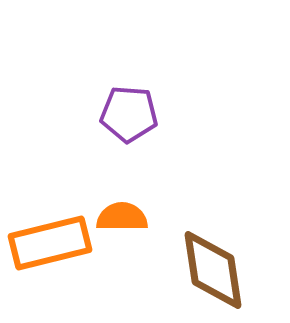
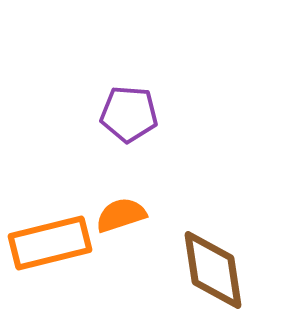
orange semicircle: moved 1 px left, 2 px up; rotated 18 degrees counterclockwise
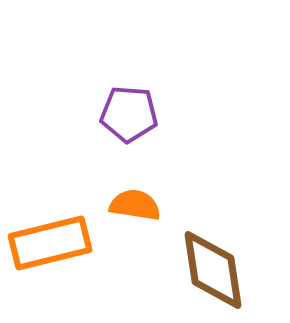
orange semicircle: moved 14 px right, 10 px up; rotated 27 degrees clockwise
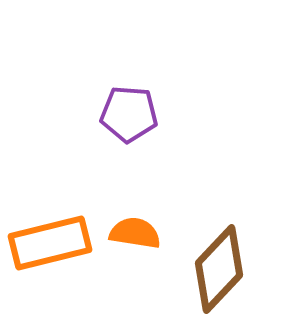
orange semicircle: moved 28 px down
brown diamond: moved 6 px right, 1 px up; rotated 52 degrees clockwise
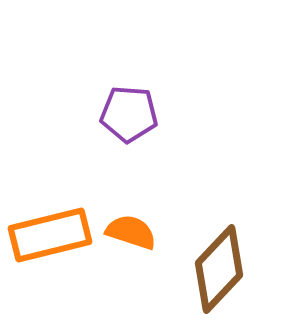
orange semicircle: moved 4 px left, 1 px up; rotated 9 degrees clockwise
orange rectangle: moved 8 px up
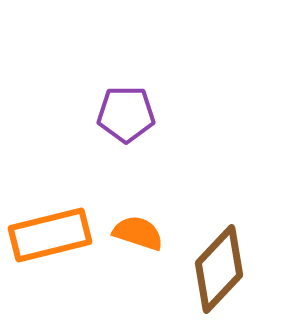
purple pentagon: moved 3 px left; rotated 4 degrees counterclockwise
orange semicircle: moved 7 px right, 1 px down
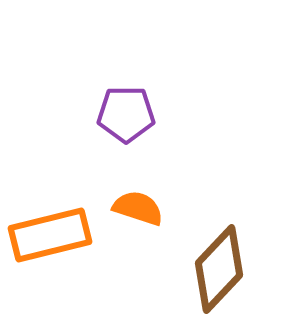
orange semicircle: moved 25 px up
